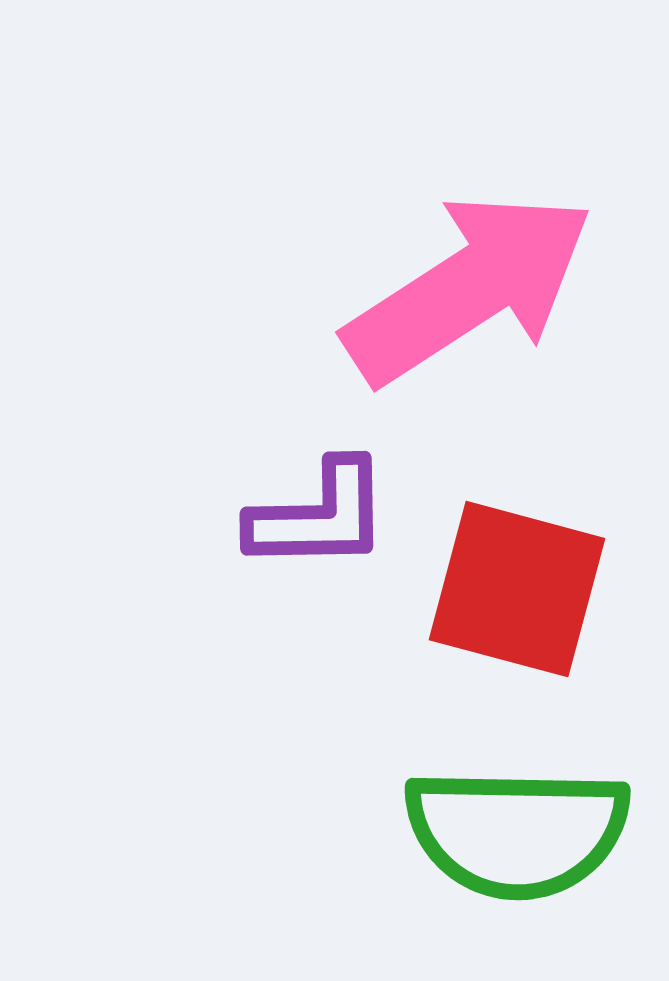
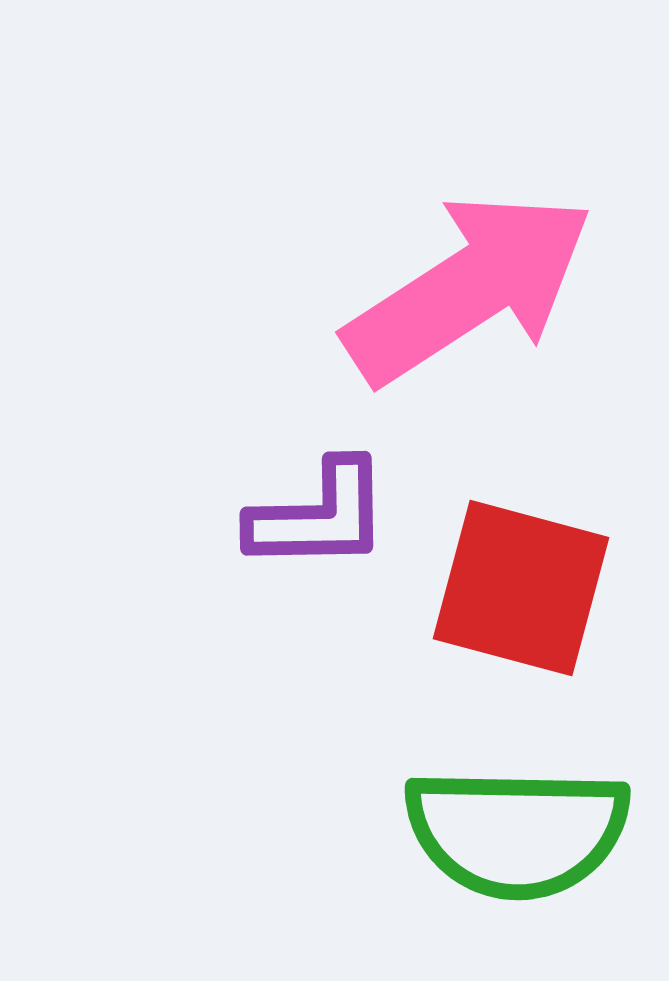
red square: moved 4 px right, 1 px up
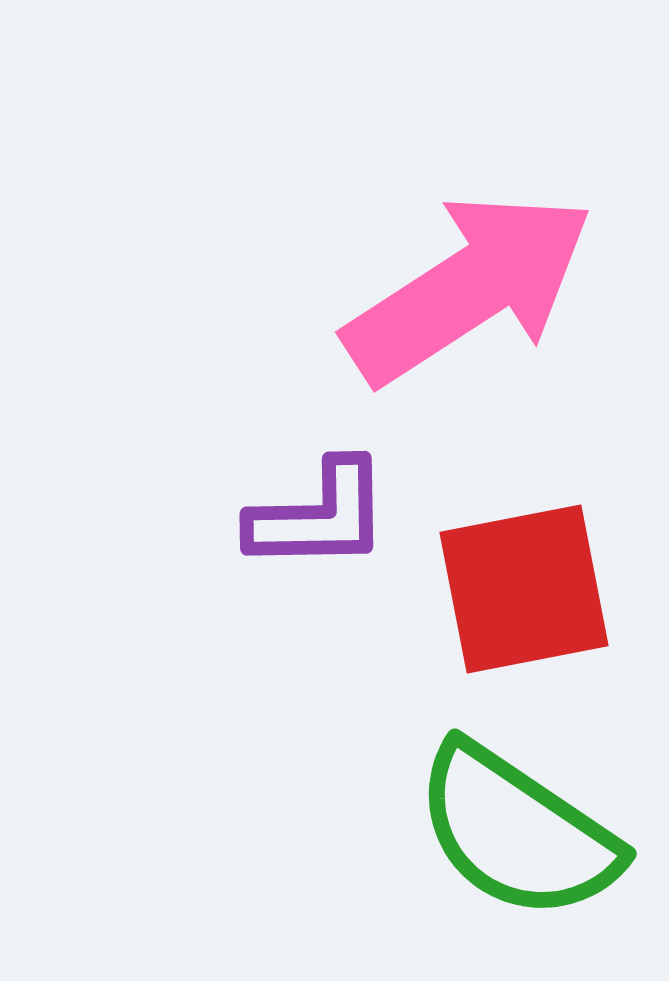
red square: moved 3 px right, 1 px down; rotated 26 degrees counterclockwise
green semicircle: rotated 33 degrees clockwise
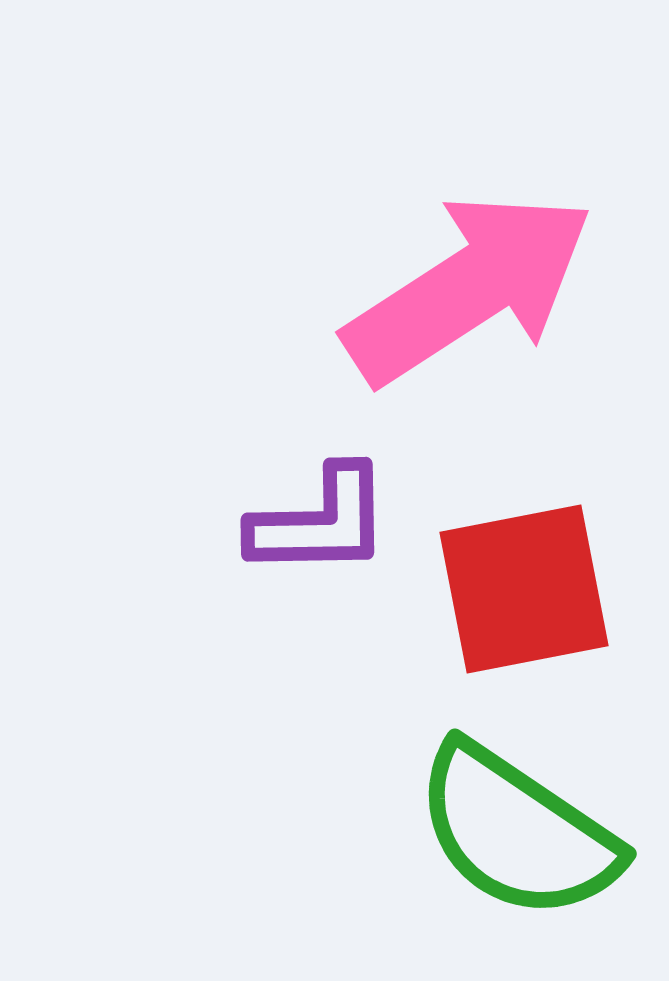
purple L-shape: moved 1 px right, 6 px down
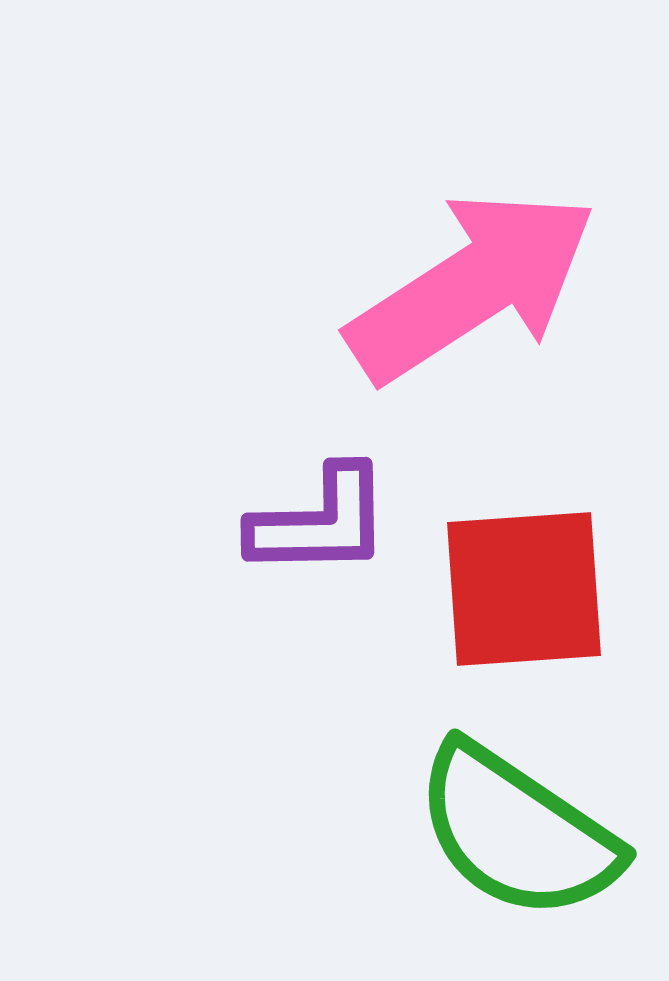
pink arrow: moved 3 px right, 2 px up
red square: rotated 7 degrees clockwise
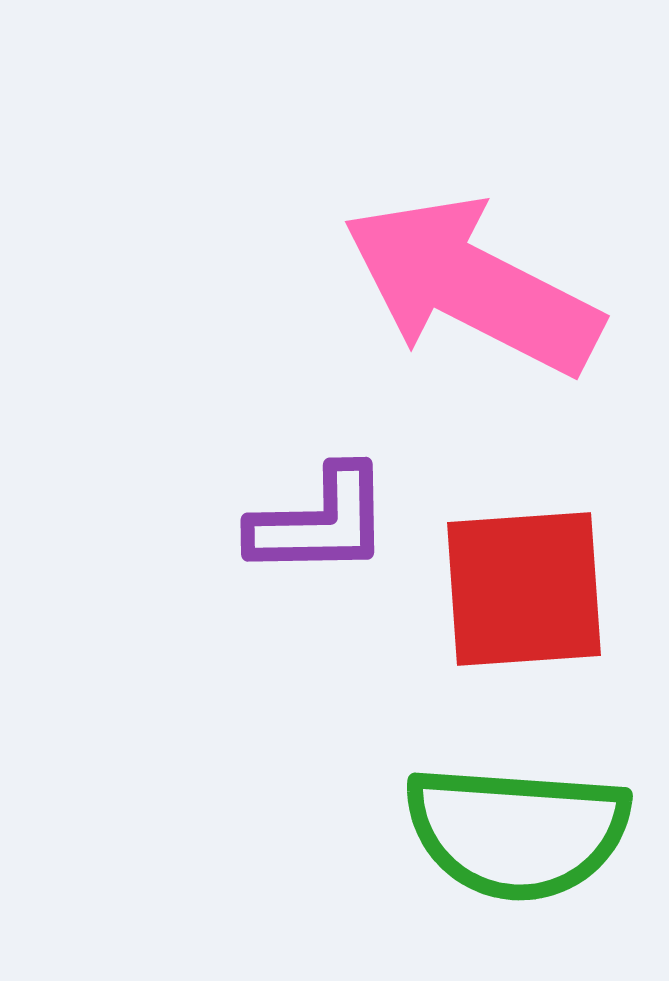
pink arrow: rotated 120 degrees counterclockwise
green semicircle: rotated 30 degrees counterclockwise
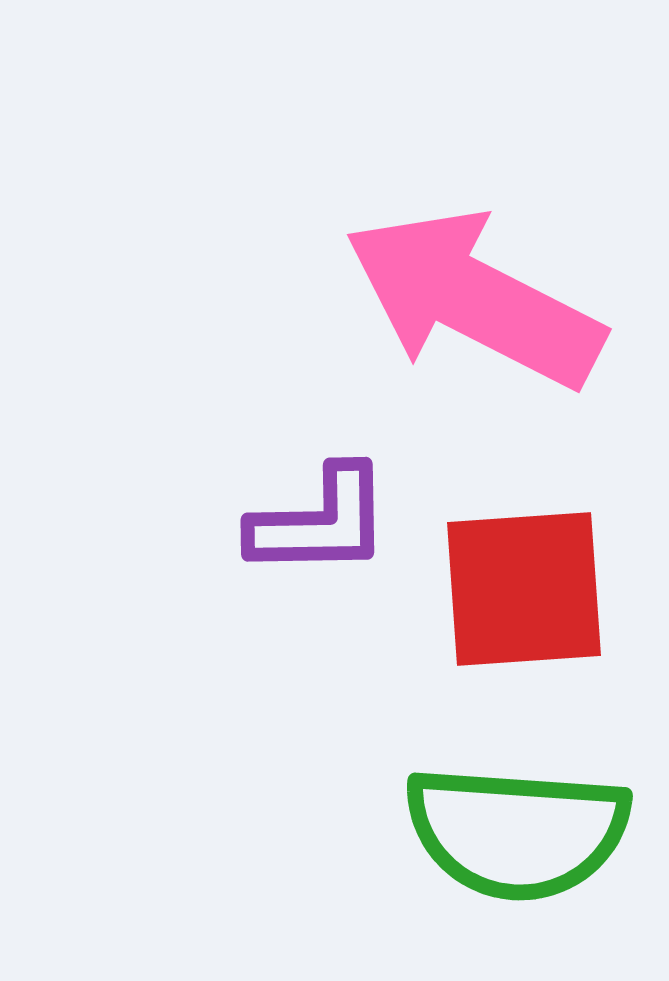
pink arrow: moved 2 px right, 13 px down
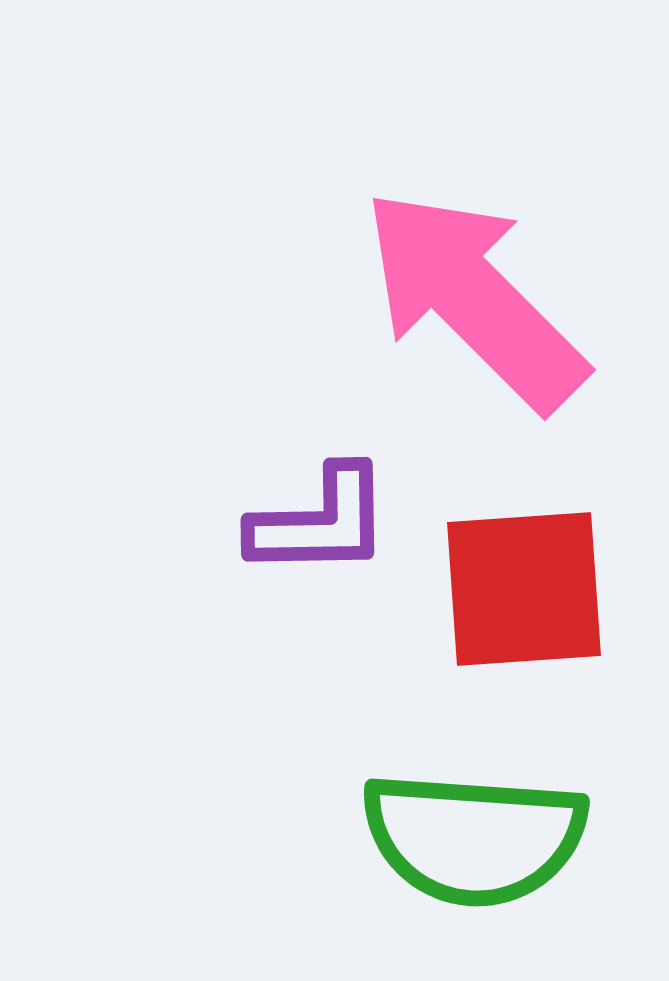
pink arrow: rotated 18 degrees clockwise
green semicircle: moved 43 px left, 6 px down
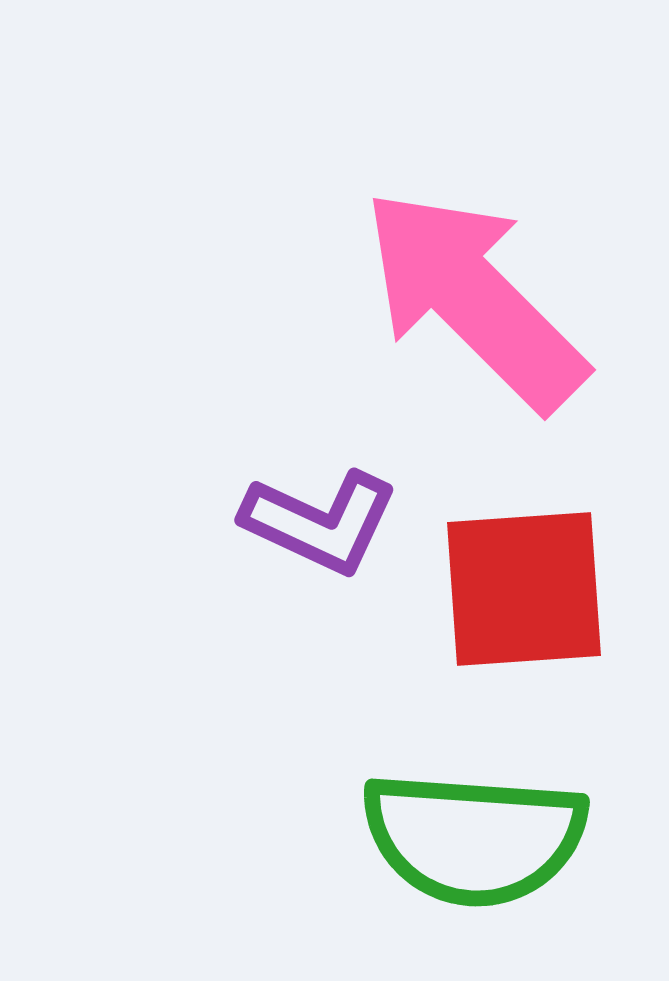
purple L-shape: rotated 26 degrees clockwise
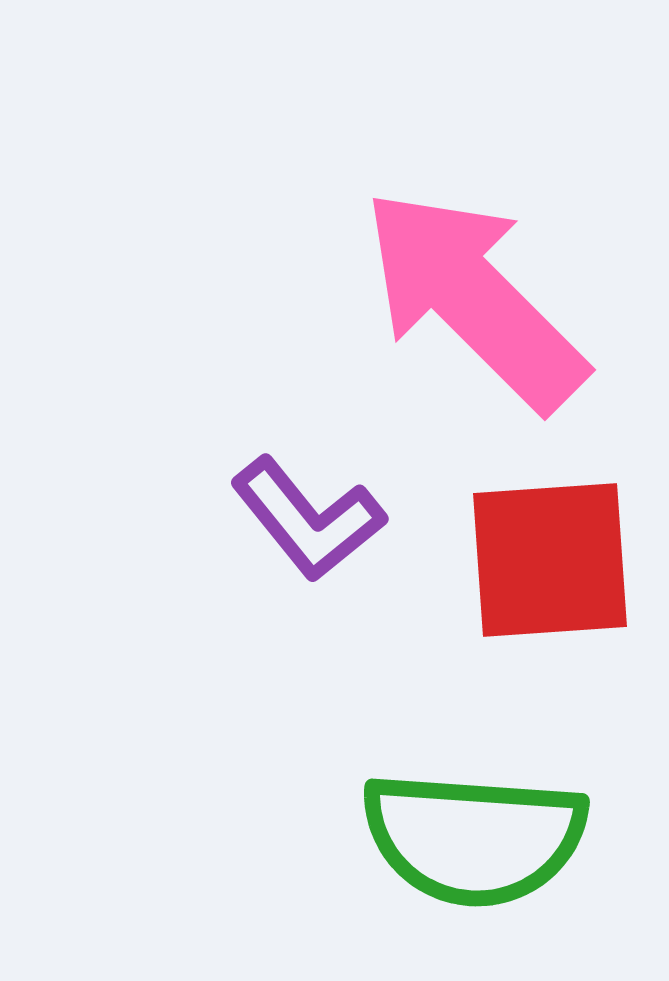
purple L-shape: moved 12 px left, 3 px up; rotated 26 degrees clockwise
red square: moved 26 px right, 29 px up
